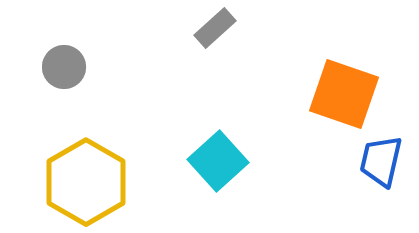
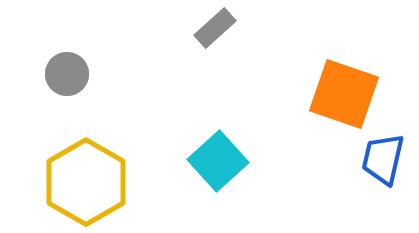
gray circle: moved 3 px right, 7 px down
blue trapezoid: moved 2 px right, 2 px up
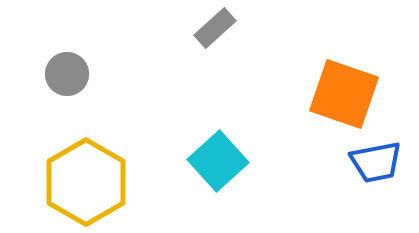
blue trapezoid: moved 7 px left, 3 px down; rotated 114 degrees counterclockwise
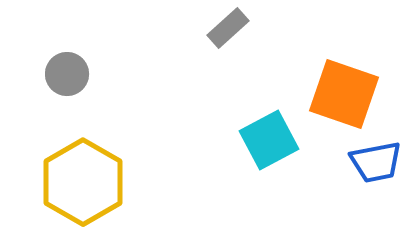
gray rectangle: moved 13 px right
cyan square: moved 51 px right, 21 px up; rotated 14 degrees clockwise
yellow hexagon: moved 3 px left
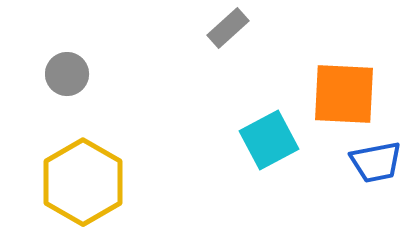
orange square: rotated 16 degrees counterclockwise
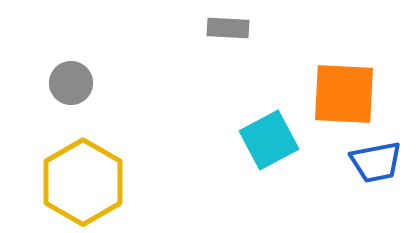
gray rectangle: rotated 45 degrees clockwise
gray circle: moved 4 px right, 9 px down
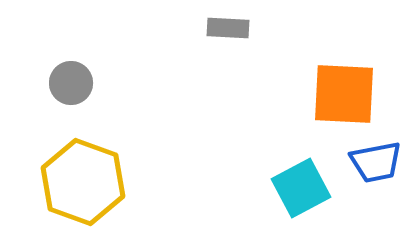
cyan square: moved 32 px right, 48 px down
yellow hexagon: rotated 10 degrees counterclockwise
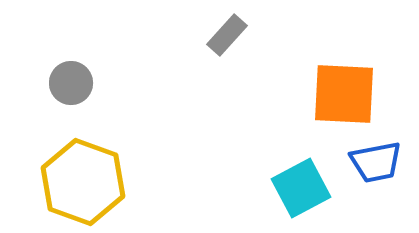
gray rectangle: moved 1 px left, 7 px down; rotated 51 degrees counterclockwise
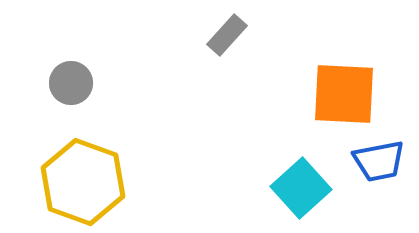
blue trapezoid: moved 3 px right, 1 px up
cyan square: rotated 14 degrees counterclockwise
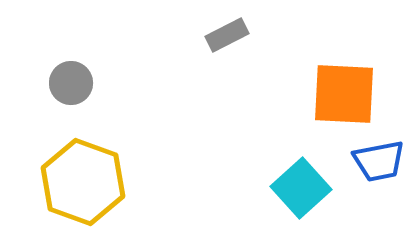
gray rectangle: rotated 21 degrees clockwise
